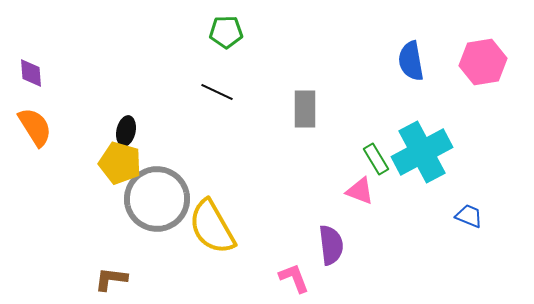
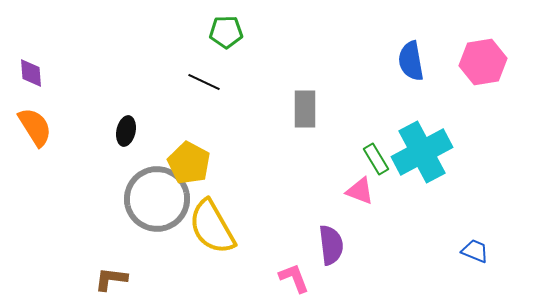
black line: moved 13 px left, 10 px up
yellow pentagon: moved 69 px right; rotated 12 degrees clockwise
blue trapezoid: moved 6 px right, 35 px down
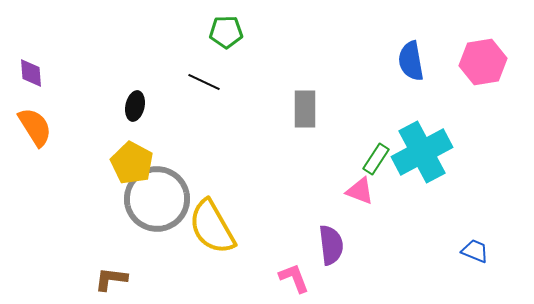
black ellipse: moved 9 px right, 25 px up
green rectangle: rotated 64 degrees clockwise
yellow pentagon: moved 57 px left
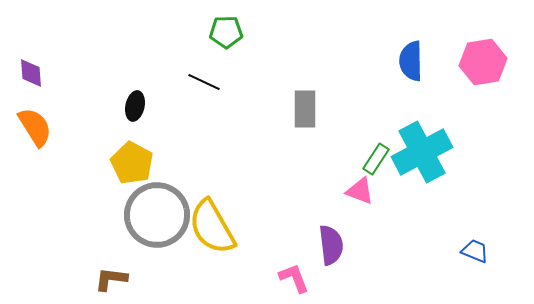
blue semicircle: rotated 9 degrees clockwise
gray circle: moved 16 px down
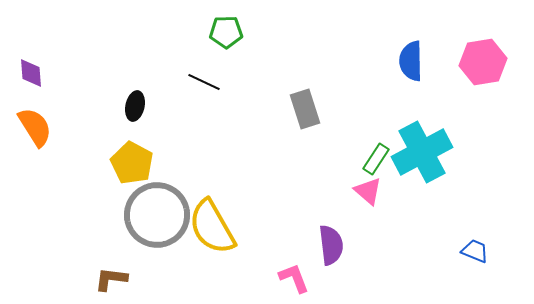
gray rectangle: rotated 18 degrees counterclockwise
pink triangle: moved 8 px right; rotated 20 degrees clockwise
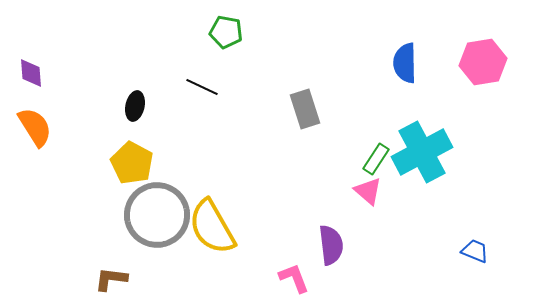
green pentagon: rotated 12 degrees clockwise
blue semicircle: moved 6 px left, 2 px down
black line: moved 2 px left, 5 px down
